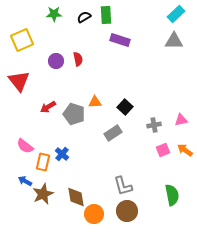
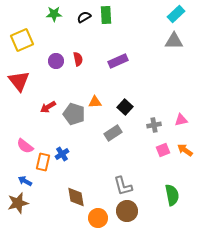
purple rectangle: moved 2 px left, 21 px down; rotated 42 degrees counterclockwise
blue cross: rotated 16 degrees clockwise
brown star: moved 25 px left, 9 px down; rotated 10 degrees clockwise
orange circle: moved 4 px right, 4 px down
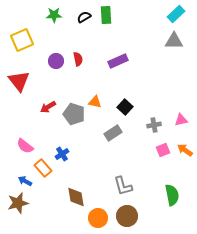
green star: moved 1 px down
orange triangle: rotated 16 degrees clockwise
orange rectangle: moved 6 px down; rotated 54 degrees counterclockwise
brown circle: moved 5 px down
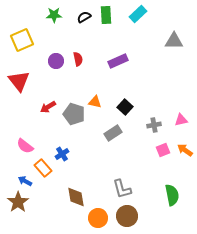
cyan rectangle: moved 38 px left
gray L-shape: moved 1 px left, 3 px down
brown star: moved 1 px up; rotated 20 degrees counterclockwise
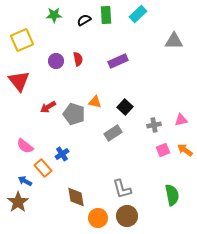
black semicircle: moved 3 px down
